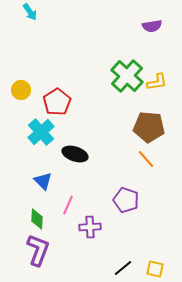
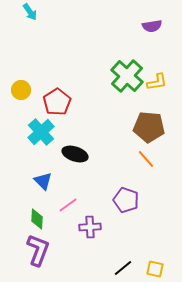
pink line: rotated 30 degrees clockwise
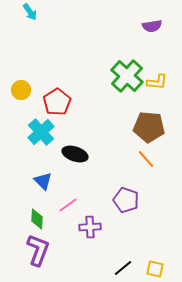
yellow L-shape: rotated 15 degrees clockwise
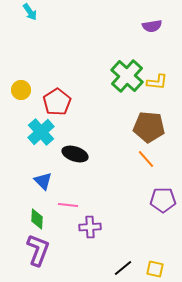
purple pentagon: moved 37 px right; rotated 20 degrees counterclockwise
pink line: rotated 42 degrees clockwise
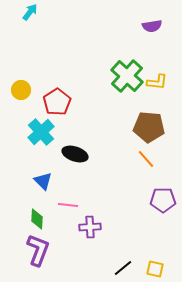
cyan arrow: rotated 108 degrees counterclockwise
